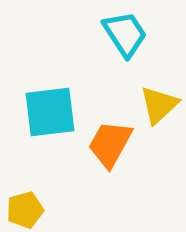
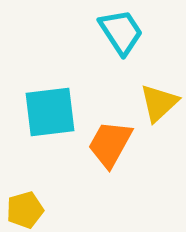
cyan trapezoid: moved 4 px left, 2 px up
yellow triangle: moved 2 px up
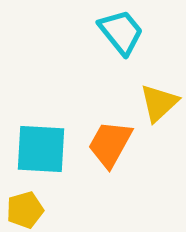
cyan trapezoid: rotated 6 degrees counterclockwise
cyan square: moved 9 px left, 37 px down; rotated 10 degrees clockwise
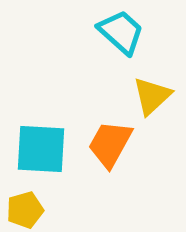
cyan trapezoid: rotated 9 degrees counterclockwise
yellow triangle: moved 7 px left, 7 px up
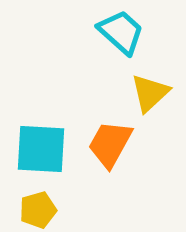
yellow triangle: moved 2 px left, 3 px up
yellow pentagon: moved 13 px right
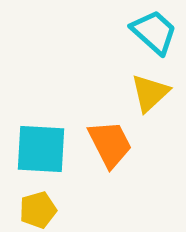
cyan trapezoid: moved 33 px right
orange trapezoid: rotated 124 degrees clockwise
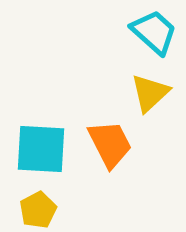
yellow pentagon: rotated 12 degrees counterclockwise
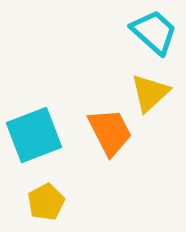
orange trapezoid: moved 12 px up
cyan square: moved 7 px left, 14 px up; rotated 24 degrees counterclockwise
yellow pentagon: moved 8 px right, 8 px up
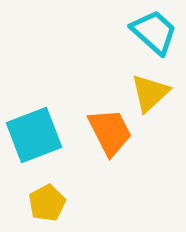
yellow pentagon: moved 1 px right, 1 px down
